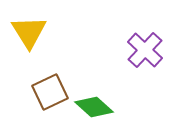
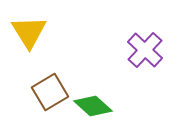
brown square: rotated 6 degrees counterclockwise
green diamond: moved 1 px left, 1 px up
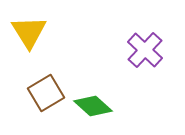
brown square: moved 4 px left, 1 px down
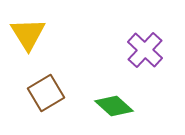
yellow triangle: moved 1 px left, 2 px down
green diamond: moved 21 px right
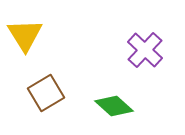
yellow triangle: moved 3 px left, 1 px down
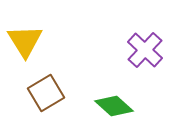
yellow triangle: moved 6 px down
